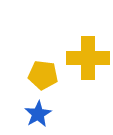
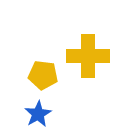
yellow cross: moved 2 px up
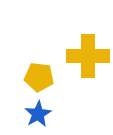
yellow pentagon: moved 4 px left, 2 px down
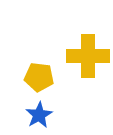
blue star: moved 1 px right, 1 px down
